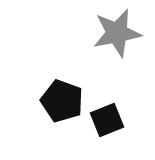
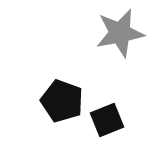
gray star: moved 3 px right
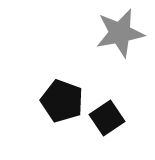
black square: moved 2 px up; rotated 12 degrees counterclockwise
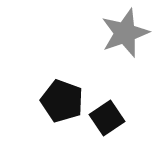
gray star: moved 5 px right; rotated 9 degrees counterclockwise
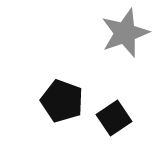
black square: moved 7 px right
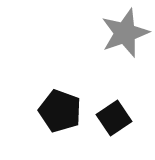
black pentagon: moved 2 px left, 10 px down
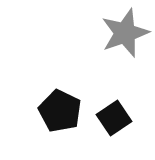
black pentagon: rotated 6 degrees clockwise
